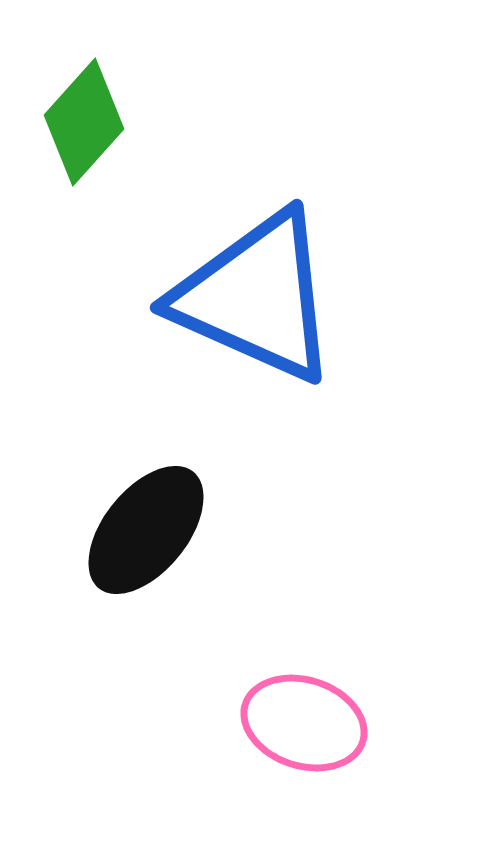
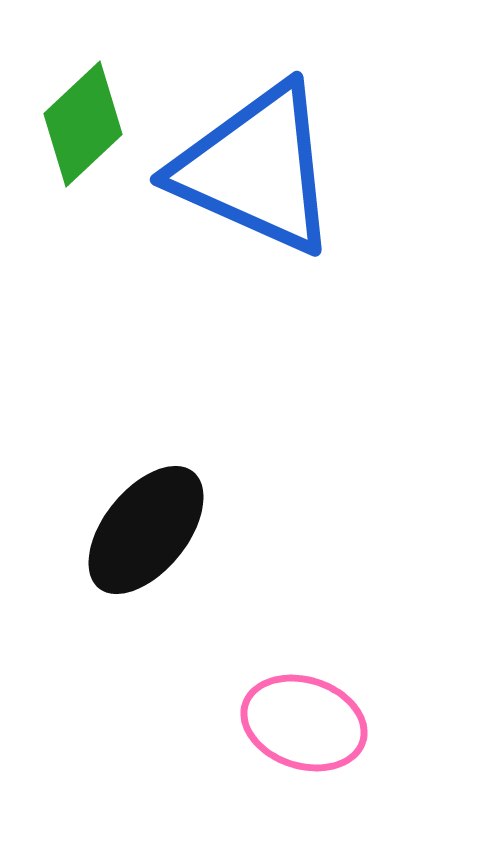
green diamond: moved 1 px left, 2 px down; rotated 5 degrees clockwise
blue triangle: moved 128 px up
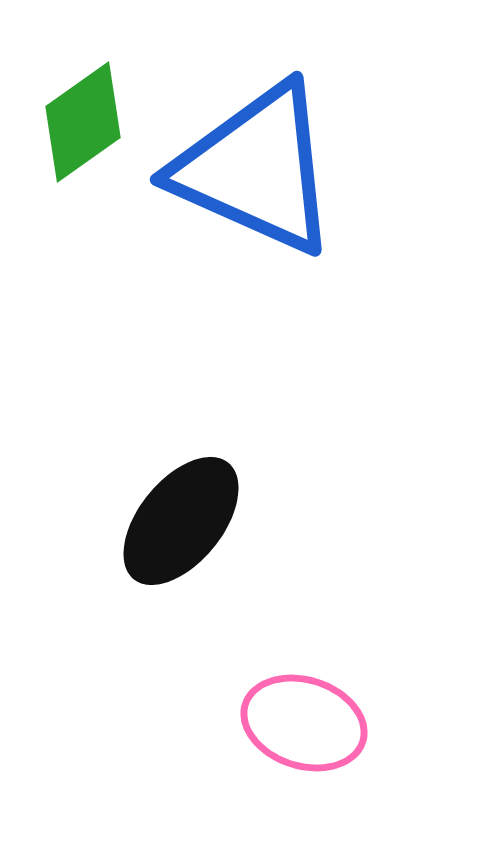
green diamond: moved 2 px up; rotated 8 degrees clockwise
black ellipse: moved 35 px right, 9 px up
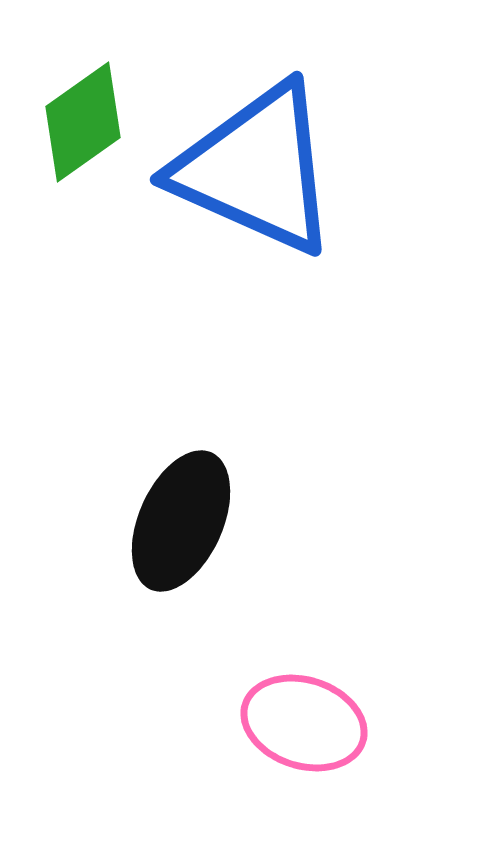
black ellipse: rotated 15 degrees counterclockwise
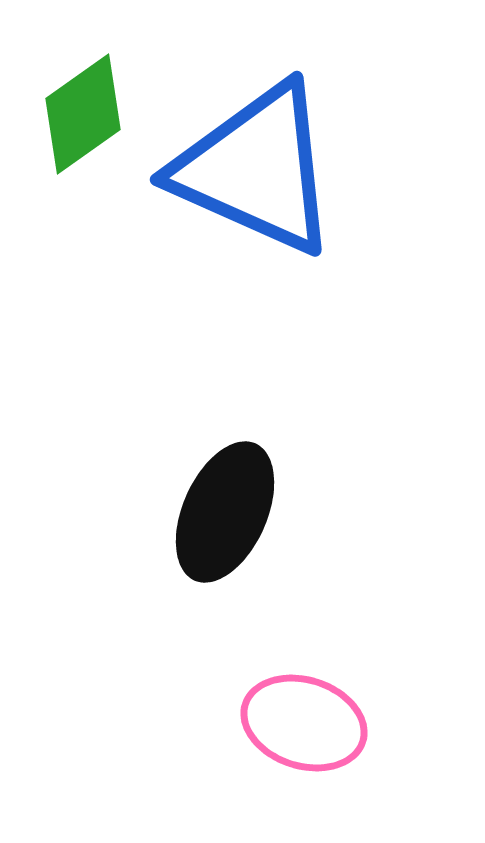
green diamond: moved 8 px up
black ellipse: moved 44 px right, 9 px up
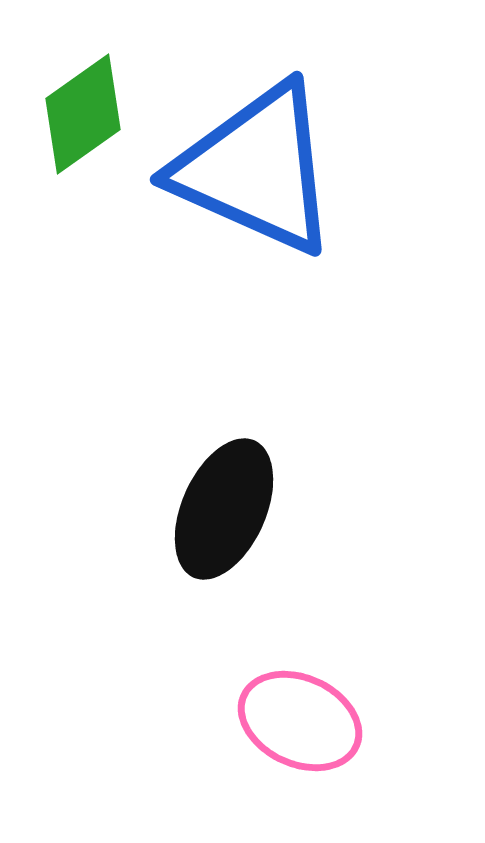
black ellipse: moved 1 px left, 3 px up
pink ellipse: moved 4 px left, 2 px up; rotated 7 degrees clockwise
